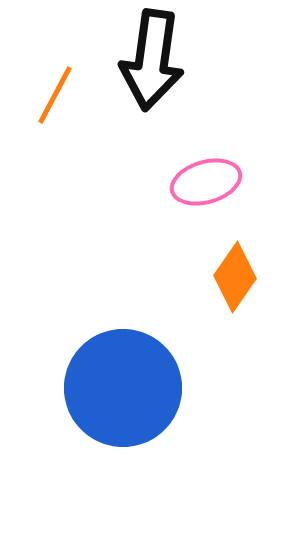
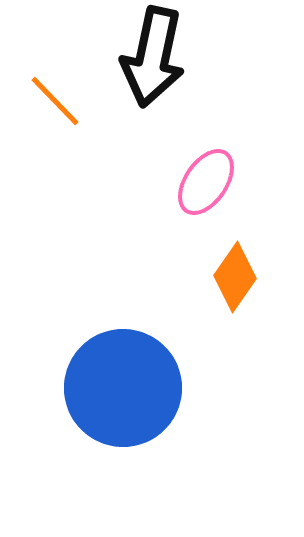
black arrow: moved 1 px right, 3 px up; rotated 4 degrees clockwise
orange line: moved 6 px down; rotated 72 degrees counterclockwise
pink ellipse: rotated 40 degrees counterclockwise
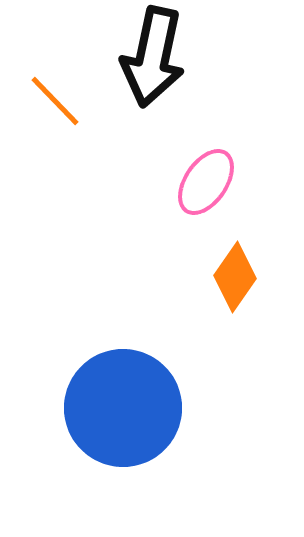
blue circle: moved 20 px down
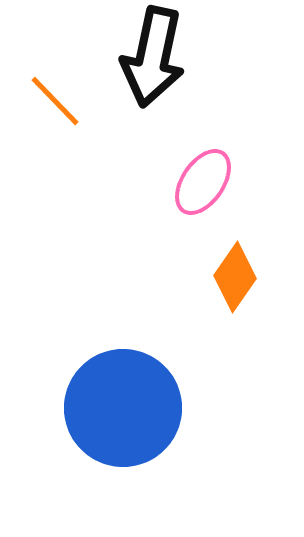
pink ellipse: moved 3 px left
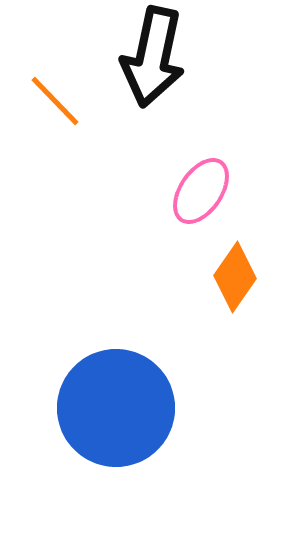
pink ellipse: moved 2 px left, 9 px down
blue circle: moved 7 px left
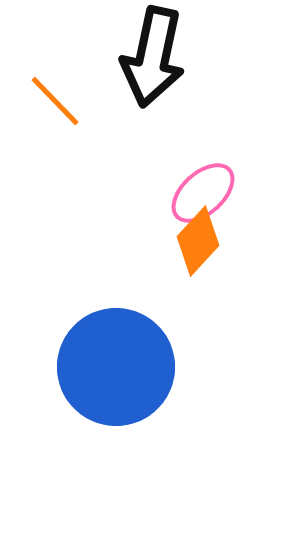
pink ellipse: moved 2 px right, 2 px down; rotated 14 degrees clockwise
orange diamond: moved 37 px left, 36 px up; rotated 8 degrees clockwise
blue circle: moved 41 px up
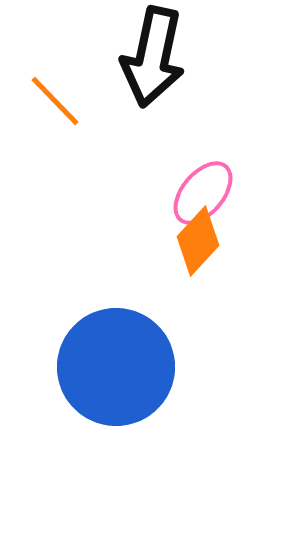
pink ellipse: rotated 8 degrees counterclockwise
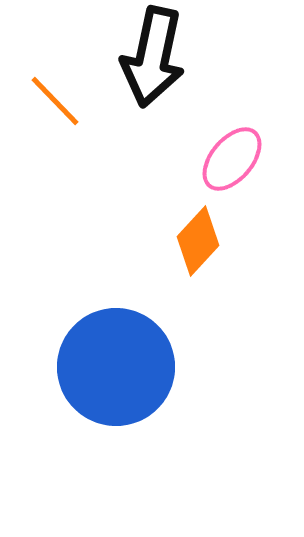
pink ellipse: moved 29 px right, 34 px up
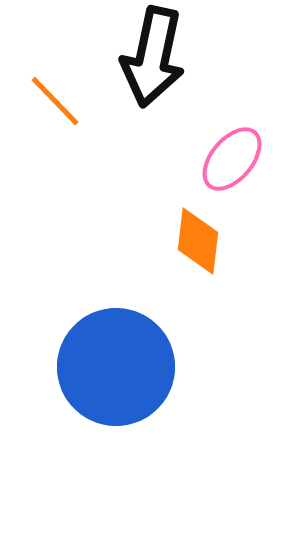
orange diamond: rotated 36 degrees counterclockwise
